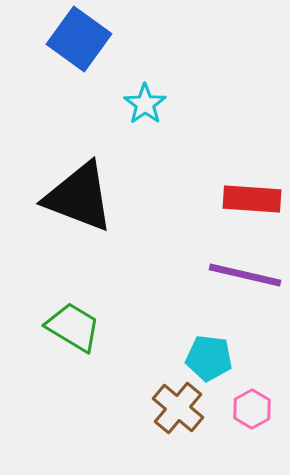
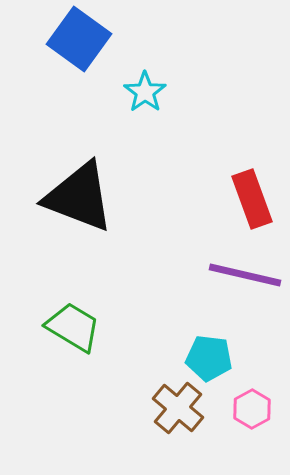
cyan star: moved 12 px up
red rectangle: rotated 66 degrees clockwise
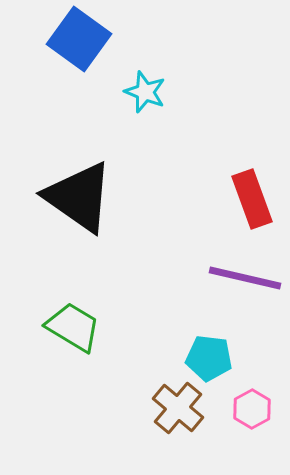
cyan star: rotated 15 degrees counterclockwise
black triangle: rotated 14 degrees clockwise
purple line: moved 3 px down
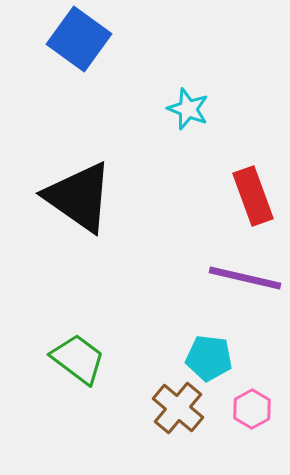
cyan star: moved 43 px right, 17 px down
red rectangle: moved 1 px right, 3 px up
green trapezoid: moved 5 px right, 32 px down; rotated 6 degrees clockwise
